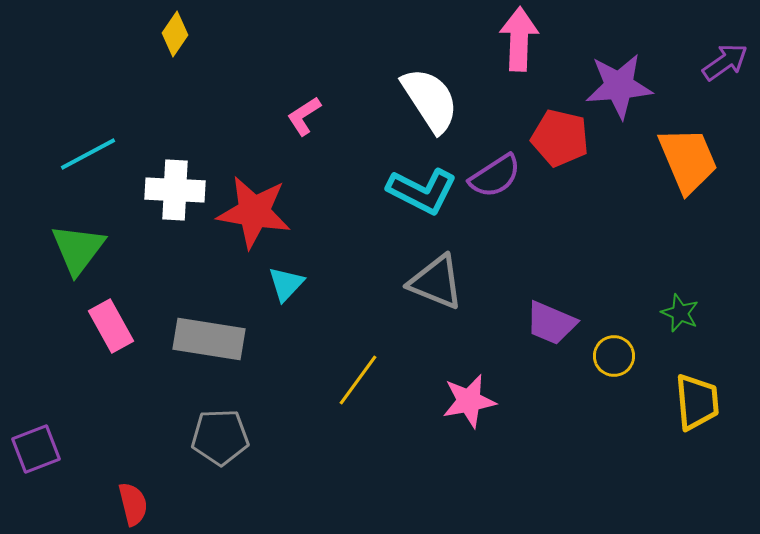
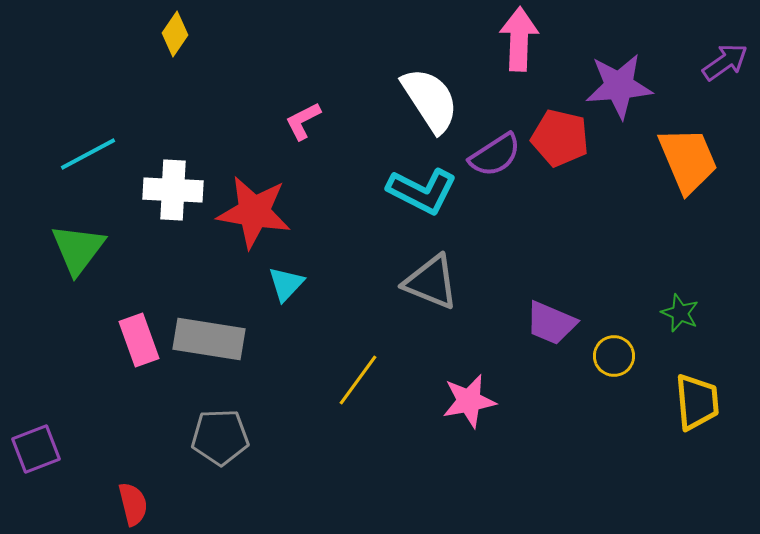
pink L-shape: moved 1 px left, 5 px down; rotated 6 degrees clockwise
purple semicircle: moved 21 px up
white cross: moved 2 px left
gray triangle: moved 5 px left
pink rectangle: moved 28 px right, 14 px down; rotated 9 degrees clockwise
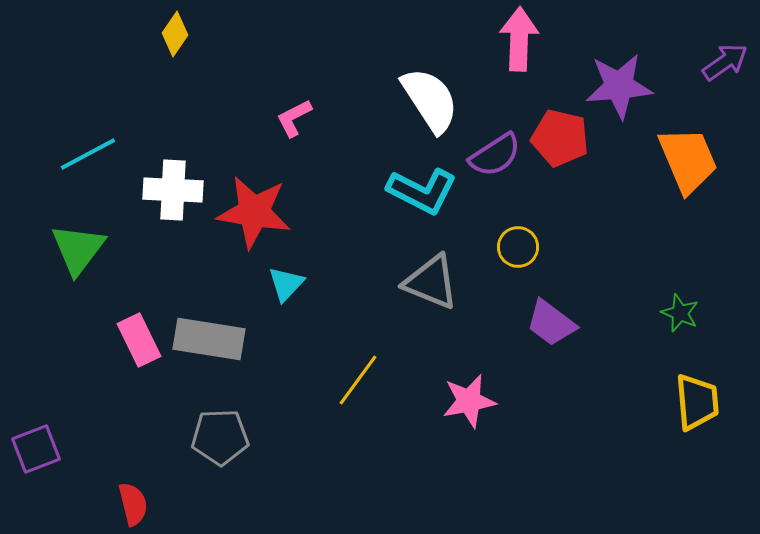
pink L-shape: moved 9 px left, 3 px up
purple trapezoid: rotated 14 degrees clockwise
pink rectangle: rotated 6 degrees counterclockwise
yellow circle: moved 96 px left, 109 px up
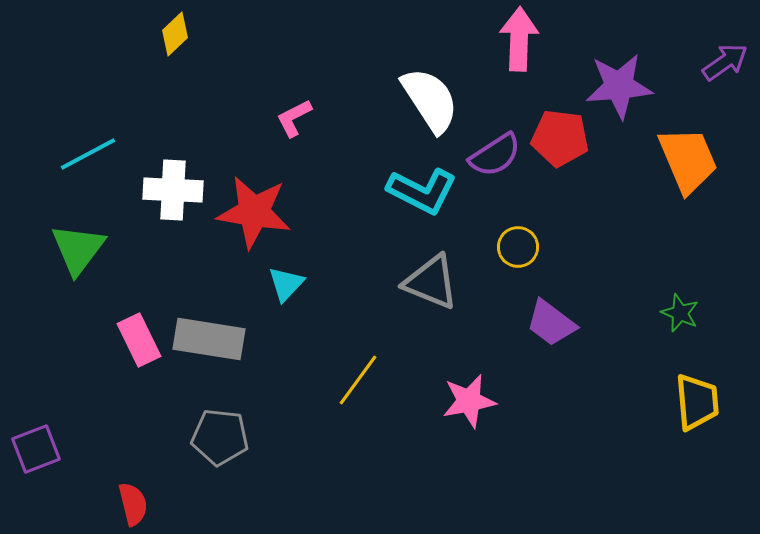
yellow diamond: rotated 12 degrees clockwise
red pentagon: rotated 6 degrees counterclockwise
gray pentagon: rotated 8 degrees clockwise
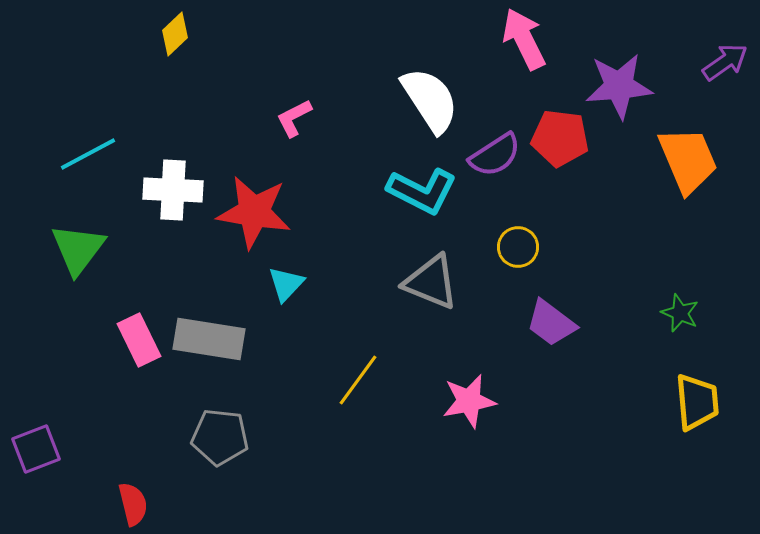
pink arrow: moved 5 px right; rotated 28 degrees counterclockwise
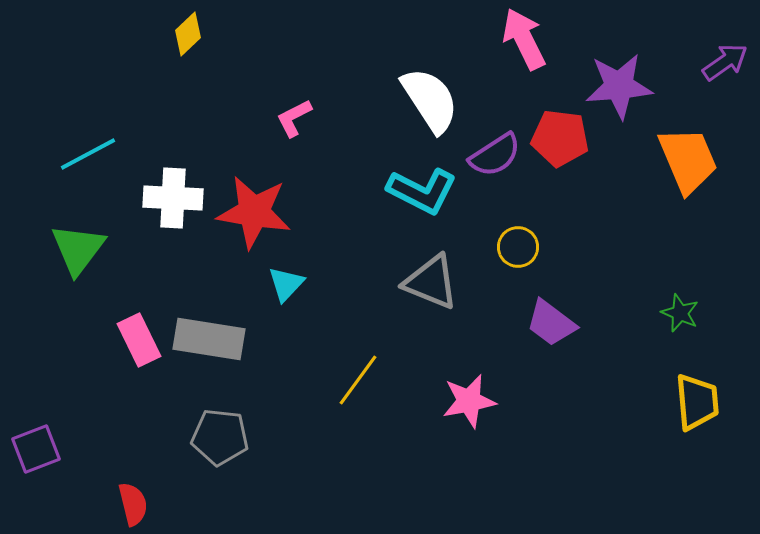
yellow diamond: moved 13 px right
white cross: moved 8 px down
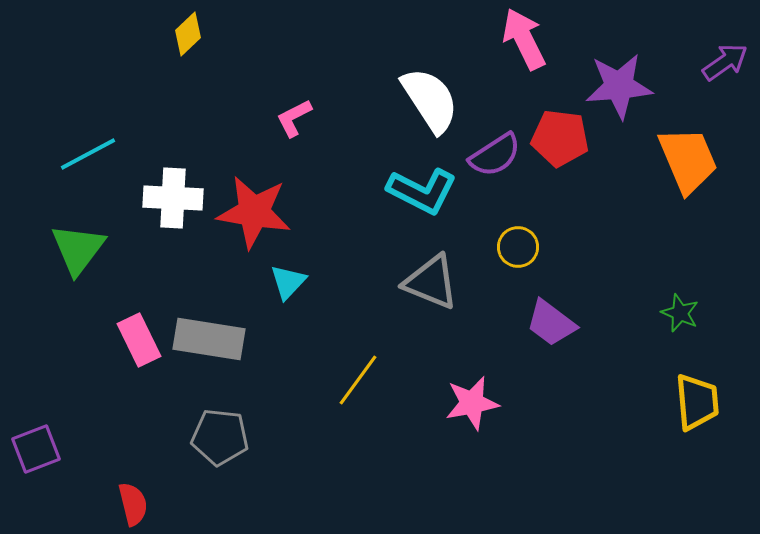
cyan triangle: moved 2 px right, 2 px up
pink star: moved 3 px right, 2 px down
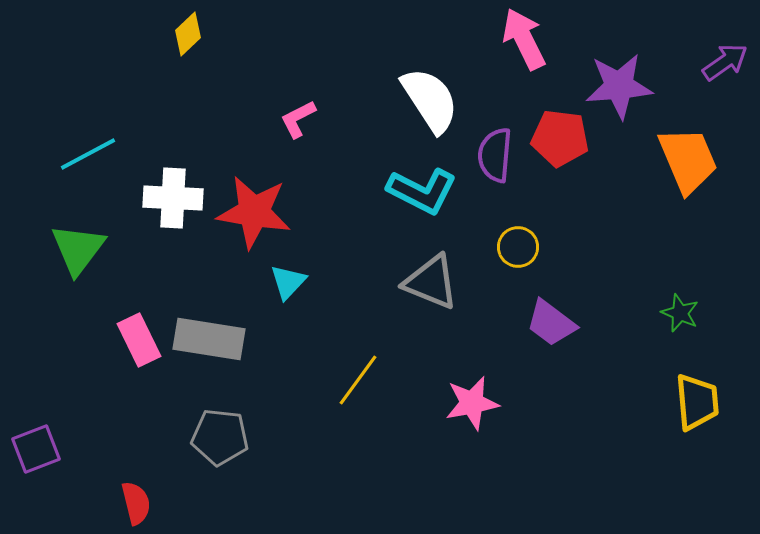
pink L-shape: moved 4 px right, 1 px down
purple semicircle: rotated 128 degrees clockwise
red semicircle: moved 3 px right, 1 px up
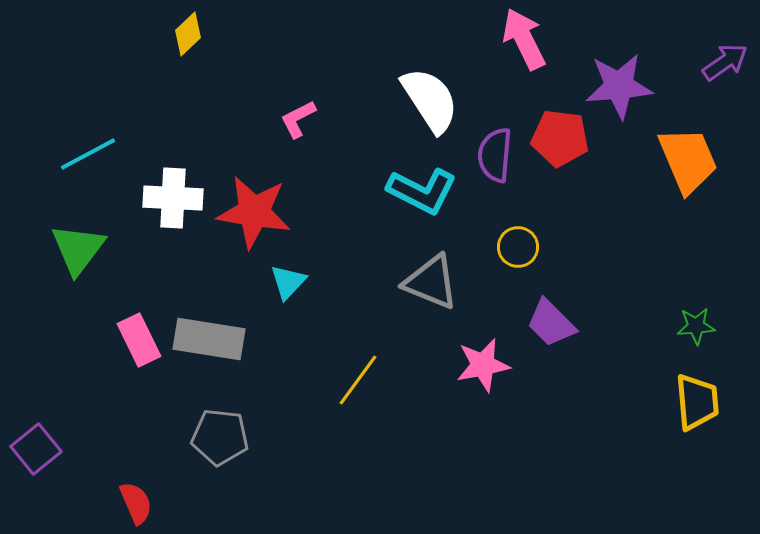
green star: moved 16 px right, 13 px down; rotated 27 degrees counterclockwise
purple trapezoid: rotated 8 degrees clockwise
pink star: moved 11 px right, 38 px up
purple square: rotated 18 degrees counterclockwise
red semicircle: rotated 9 degrees counterclockwise
